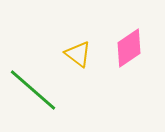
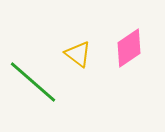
green line: moved 8 px up
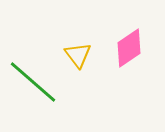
yellow triangle: moved 1 px down; rotated 16 degrees clockwise
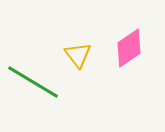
green line: rotated 10 degrees counterclockwise
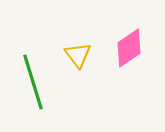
green line: rotated 42 degrees clockwise
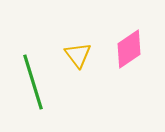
pink diamond: moved 1 px down
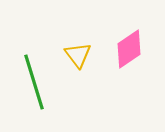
green line: moved 1 px right
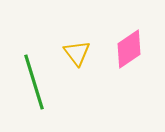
yellow triangle: moved 1 px left, 2 px up
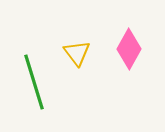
pink diamond: rotated 27 degrees counterclockwise
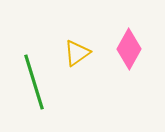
yellow triangle: rotated 32 degrees clockwise
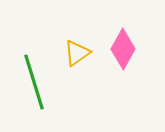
pink diamond: moved 6 px left
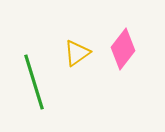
pink diamond: rotated 9 degrees clockwise
